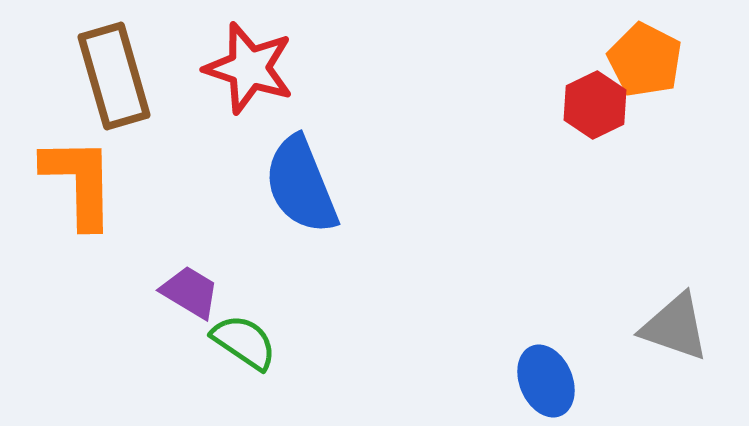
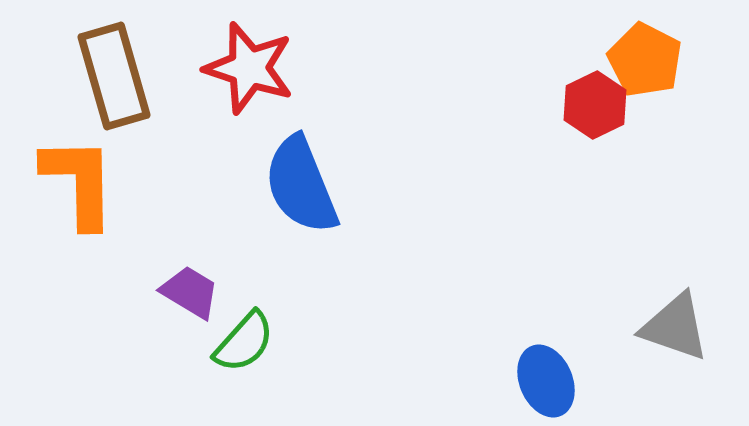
green semicircle: rotated 98 degrees clockwise
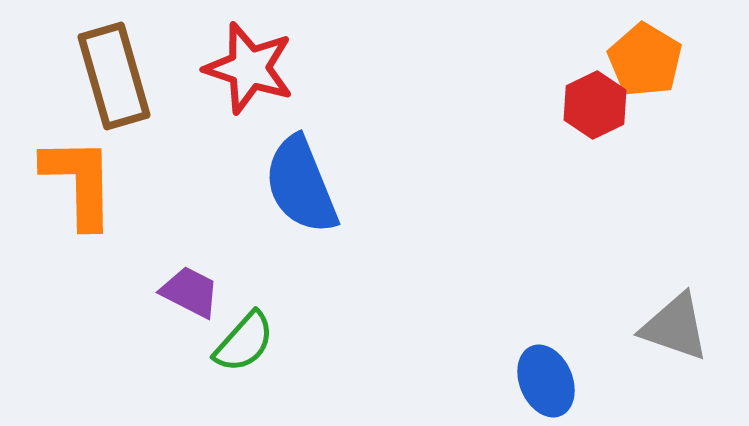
orange pentagon: rotated 4 degrees clockwise
purple trapezoid: rotated 4 degrees counterclockwise
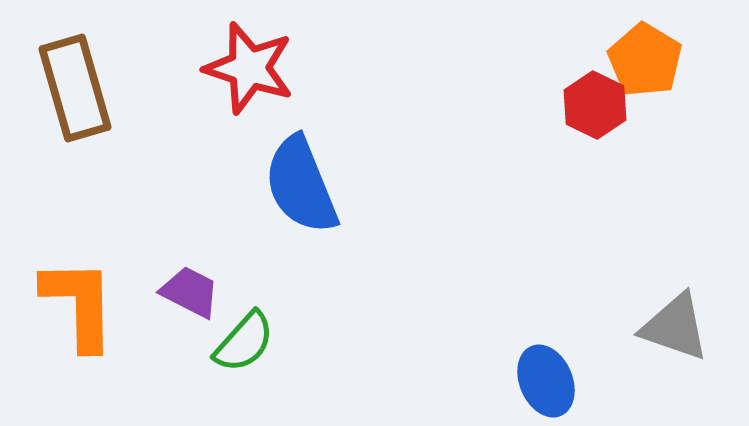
brown rectangle: moved 39 px left, 12 px down
red hexagon: rotated 8 degrees counterclockwise
orange L-shape: moved 122 px down
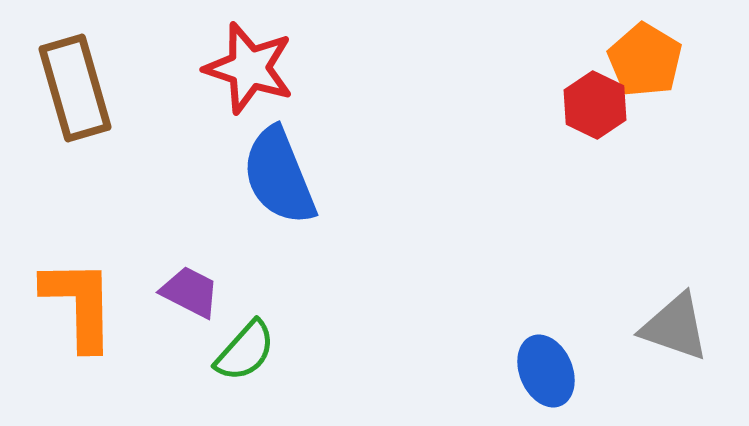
blue semicircle: moved 22 px left, 9 px up
green semicircle: moved 1 px right, 9 px down
blue ellipse: moved 10 px up
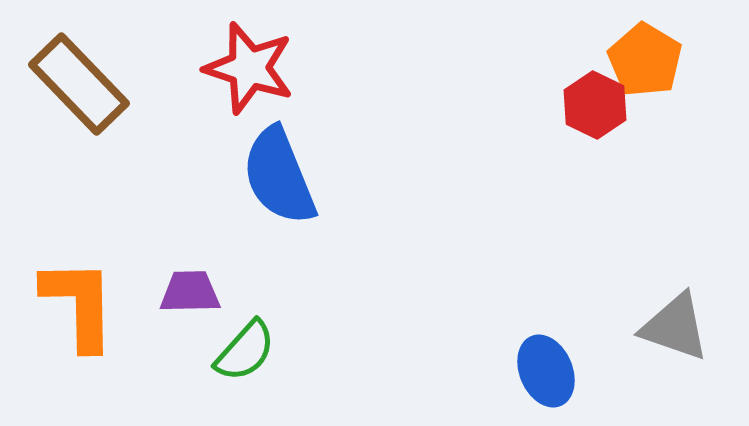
brown rectangle: moved 4 px right, 4 px up; rotated 28 degrees counterclockwise
purple trapezoid: rotated 28 degrees counterclockwise
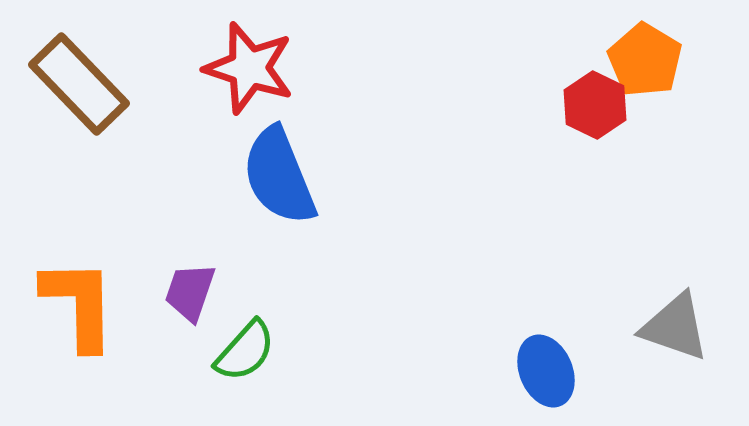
purple trapezoid: rotated 70 degrees counterclockwise
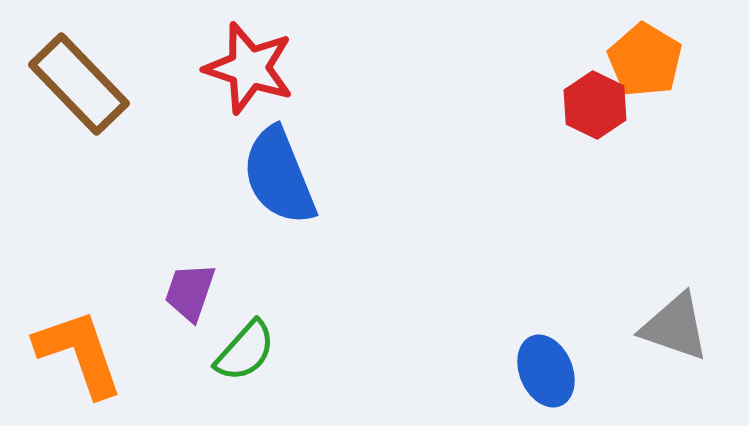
orange L-shape: moved 49 px down; rotated 18 degrees counterclockwise
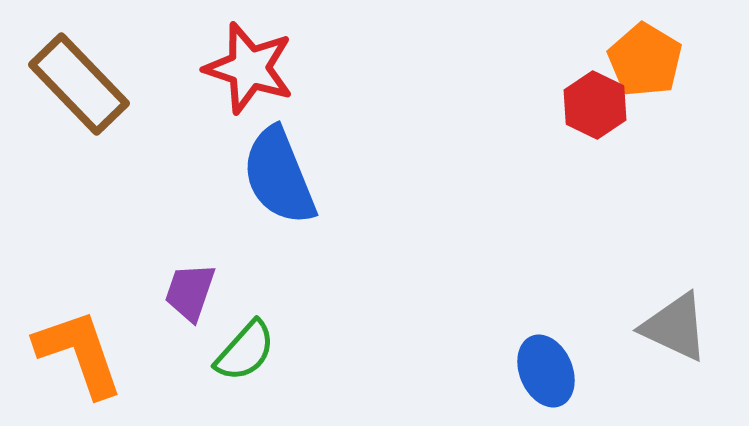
gray triangle: rotated 6 degrees clockwise
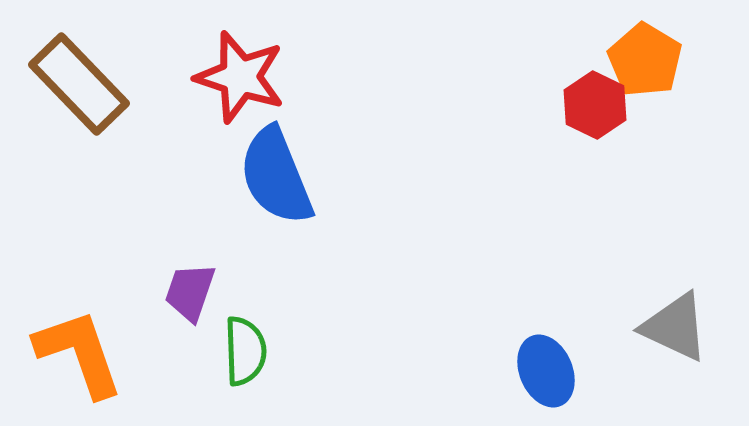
red star: moved 9 px left, 9 px down
blue semicircle: moved 3 px left
green semicircle: rotated 44 degrees counterclockwise
